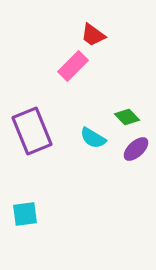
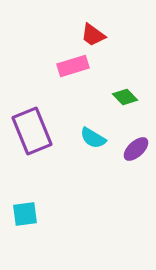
pink rectangle: rotated 28 degrees clockwise
green diamond: moved 2 px left, 20 px up
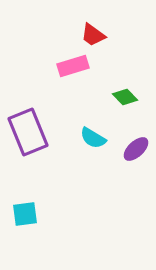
purple rectangle: moved 4 px left, 1 px down
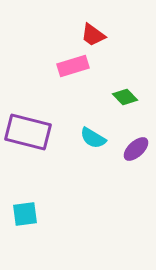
purple rectangle: rotated 54 degrees counterclockwise
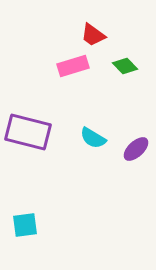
green diamond: moved 31 px up
cyan square: moved 11 px down
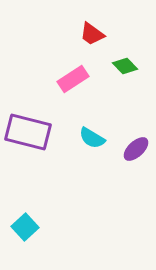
red trapezoid: moved 1 px left, 1 px up
pink rectangle: moved 13 px down; rotated 16 degrees counterclockwise
cyan semicircle: moved 1 px left
cyan square: moved 2 px down; rotated 36 degrees counterclockwise
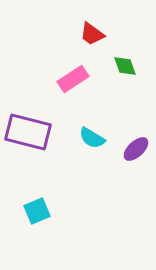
green diamond: rotated 25 degrees clockwise
cyan square: moved 12 px right, 16 px up; rotated 20 degrees clockwise
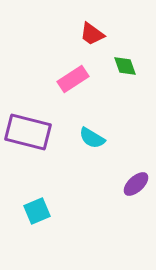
purple ellipse: moved 35 px down
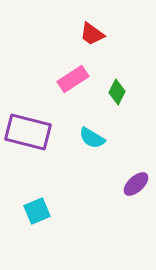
green diamond: moved 8 px left, 26 px down; rotated 45 degrees clockwise
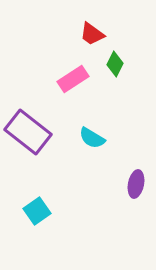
green diamond: moved 2 px left, 28 px up
purple rectangle: rotated 24 degrees clockwise
purple ellipse: rotated 36 degrees counterclockwise
cyan square: rotated 12 degrees counterclockwise
